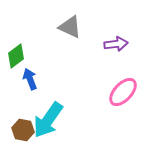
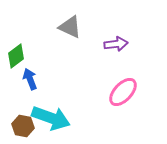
cyan arrow: moved 3 px right, 2 px up; rotated 105 degrees counterclockwise
brown hexagon: moved 4 px up
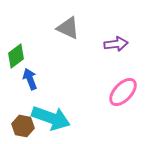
gray triangle: moved 2 px left, 1 px down
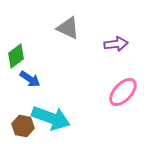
blue arrow: rotated 145 degrees clockwise
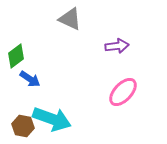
gray triangle: moved 2 px right, 9 px up
purple arrow: moved 1 px right, 2 px down
cyan arrow: moved 1 px right, 1 px down
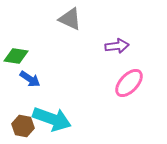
green diamond: rotated 45 degrees clockwise
pink ellipse: moved 6 px right, 9 px up
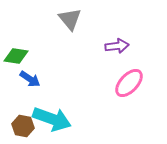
gray triangle: rotated 25 degrees clockwise
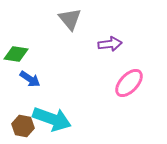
purple arrow: moved 7 px left, 2 px up
green diamond: moved 2 px up
